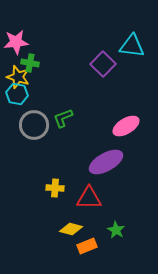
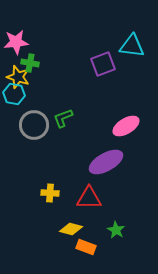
purple square: rotated 25 degrees clockwise
cyan hexagon: moved 3 px left
yellow cross: moved 5 px left, 5 px down
orange rectangle: moved 1 px left, 1 px down; rotated 42 degrees clockwise
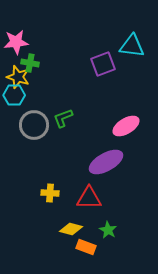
cyan hexagon: moved 1 px down; rotated 10 degrees counterclockwise
green star: moved 8 px left
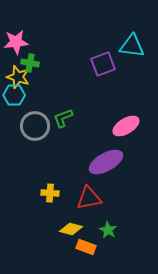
gray circle: moved 1 px right, 1 px down
red triangle: rotated 12 degrees counterclockwise
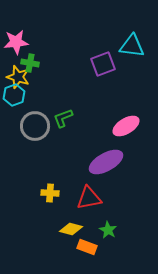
cyan hexagon: rotated 20 degrees counterclockwise
orange rectangle: moved 1 px right
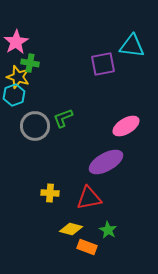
pink star: rotated 25 degrees counterclockwise
purple square: rotated 10 degrees clockwise
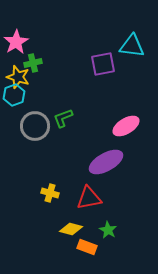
green cross: moved 3 px right; rotated 24 degrees counterclockwise
yellow cross: rotated 12 degrees clockwise
